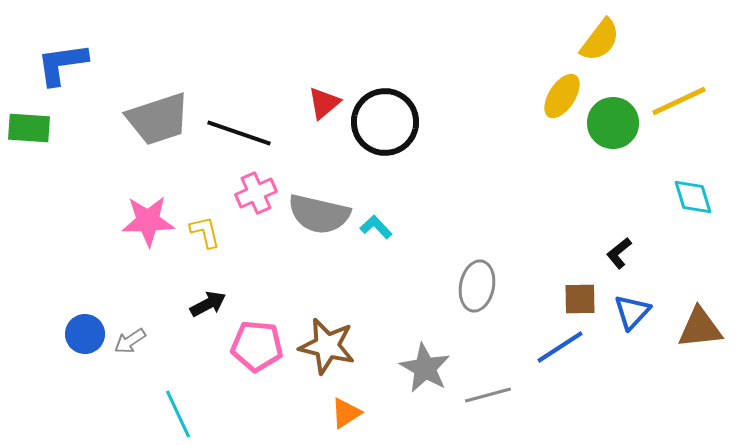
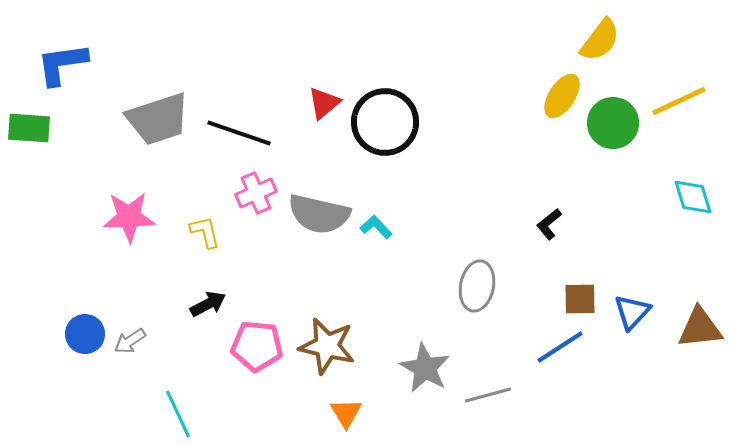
pink star: moved 19 px left, 4 px up
black L-shape: moved 70 px left, 29 px up
orange triangle: rotated 28 degrees counterclockwise
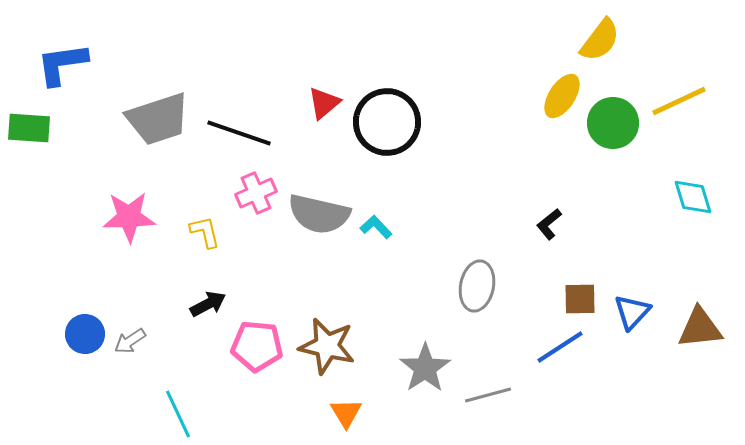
black circle: moved 2 px right
gray star: rotated 9 degrees clockwise
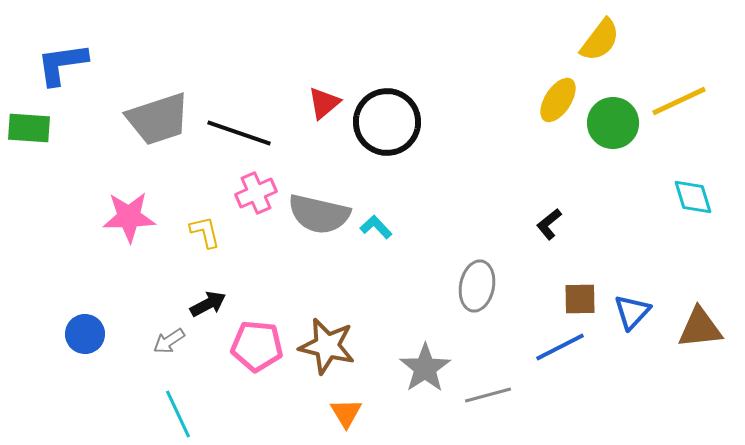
yellow ellipse: moved 4 px left, 4 px down
gray arrow: moved 39 px right
blue line: rotated 6 degrees clockwise
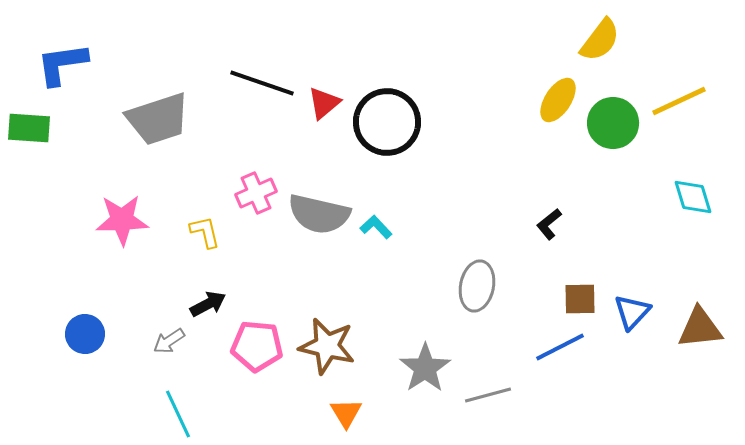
black line: moved 23 px right, 50 px up
pink star: moved 7 px left, 3 px down
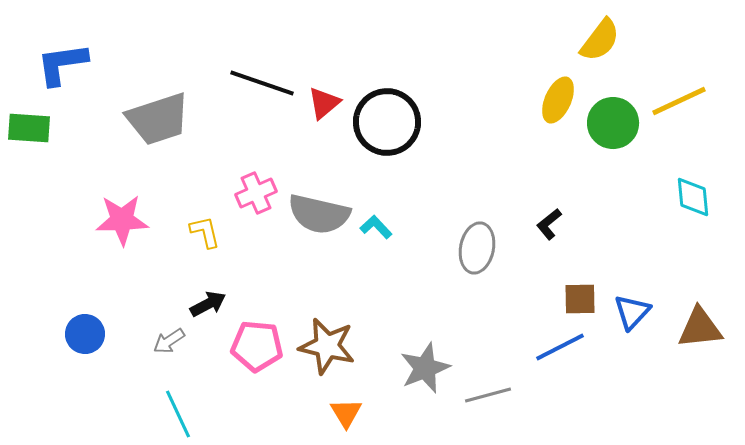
yellow ellipse: rotated 9 degrees counterclockwise
cyan diamond: rotated 12 degrees clockwise
gray ellipse: moved 38 px up
gray star: rotated 12 degrees clockwise
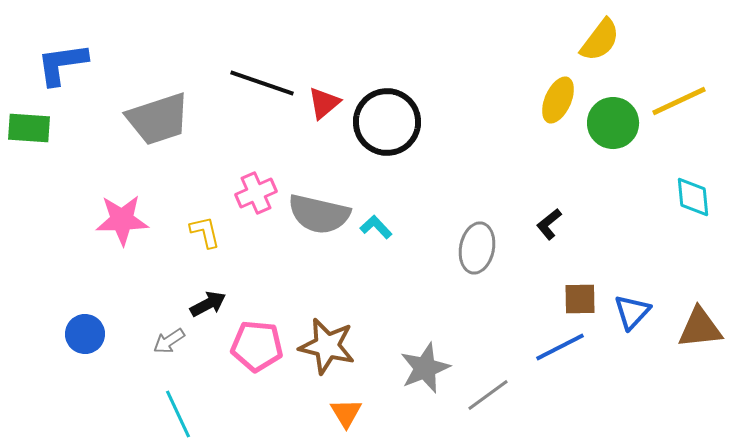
gray line: rotated 21 degrees counterclockwise
